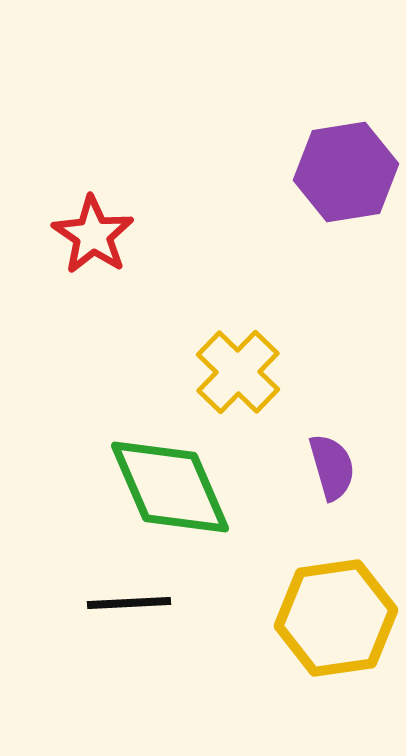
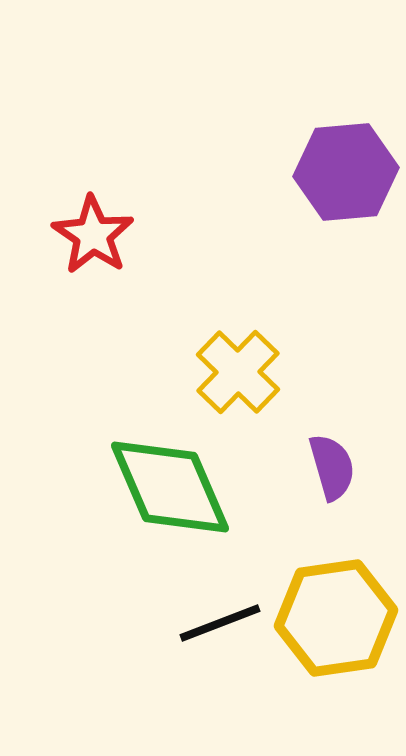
purple hexagon: rotated 4 degrees clockwise
black line: moved 91 px right, 20 px down; rotated 18 degrees counterclockwise
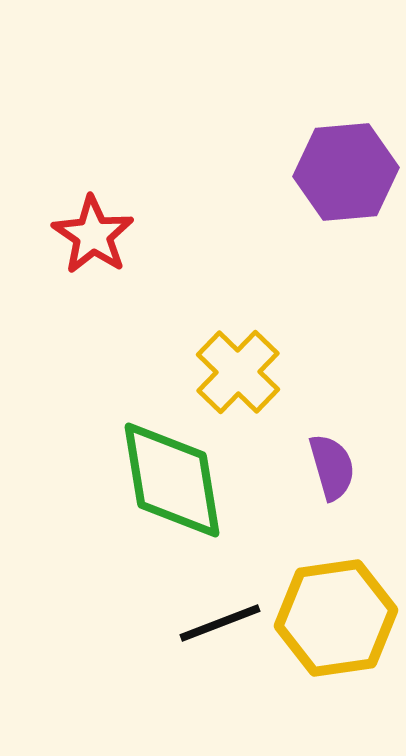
green diamond: moved 2 px right, 7 px up; rotated 14 degrees clockwise
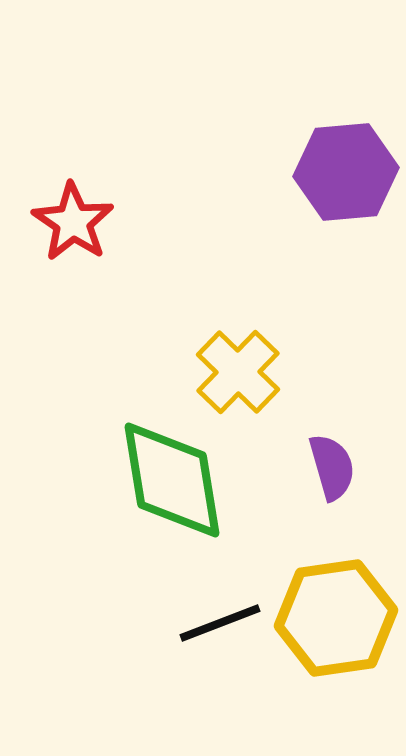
red star: moved 20 px left, 13 px up
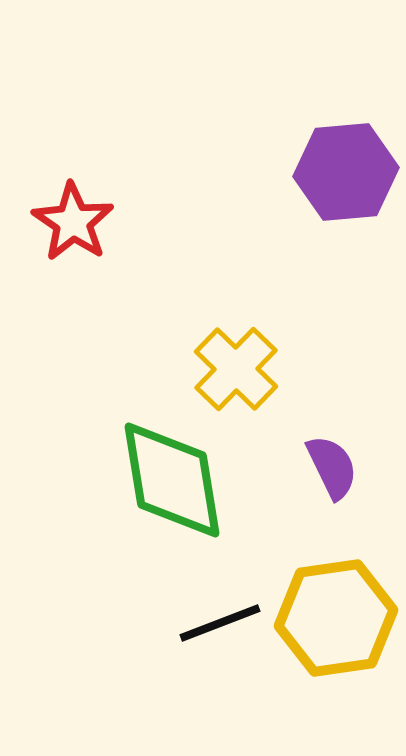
yellow cross: moved 2 px left, 3 px up
purple semicircle: rotated 10 degrees counterclockwise
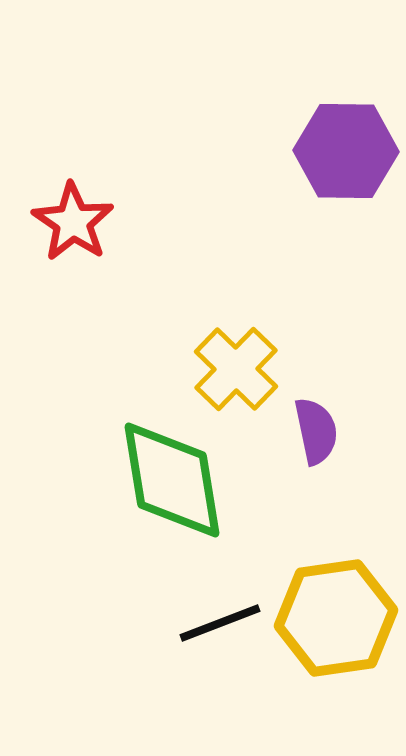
purple hexagon: moved 21 px up; rotated 6 degrees clockwise
purple semicircle: moved 16 px left, 36 px up; rotated 14 degrees clockwise
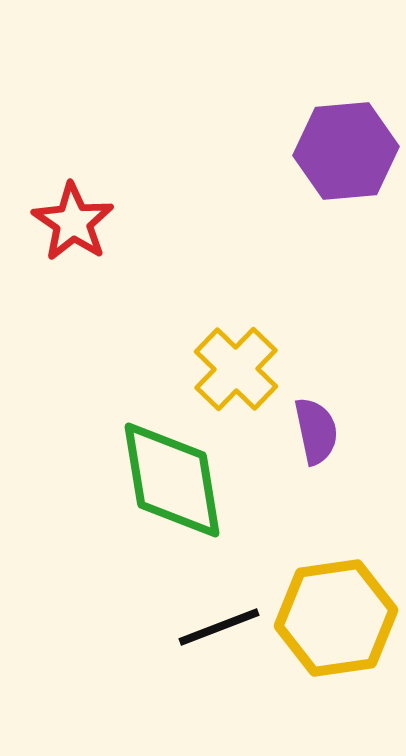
purple hexagon: rotated 6 degrees counterclockwise
black line: moved 1 px left, 4 px down
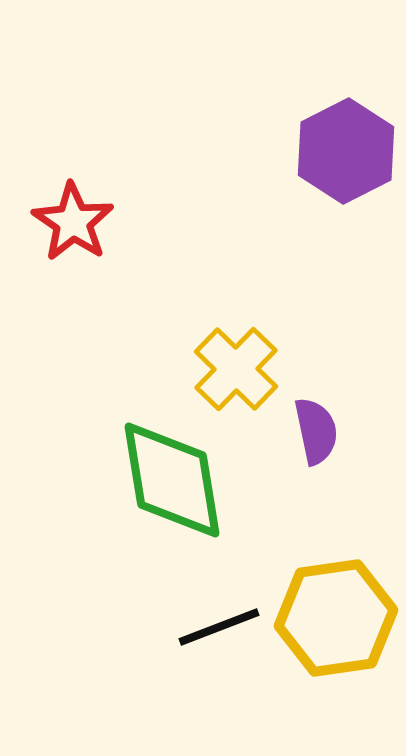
purple hexagon: rotated 22 degrees counterclockwise
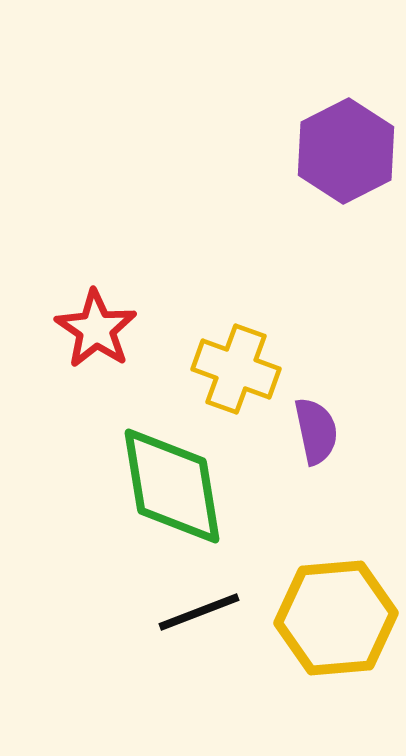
red star: moved 23 px right, 107 px down
yellow cross: rotated 24 degrees counterclockwise
green diamond: moved 6 px down
yellow hexagon: rotated 3 degrees clockwise
black line: moved 20 px left, 15 px up
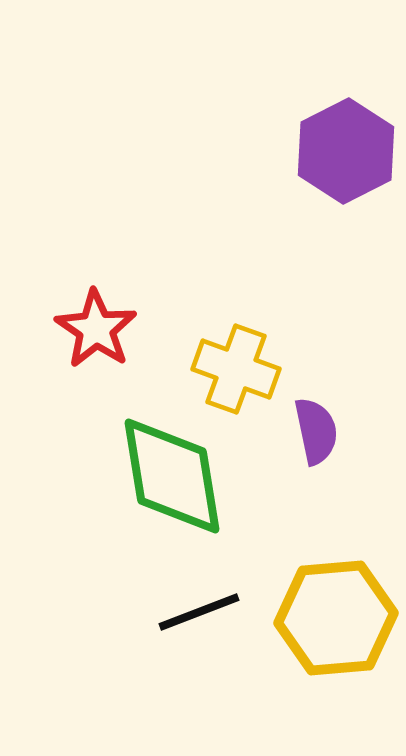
green diamond: moved 10 px up
